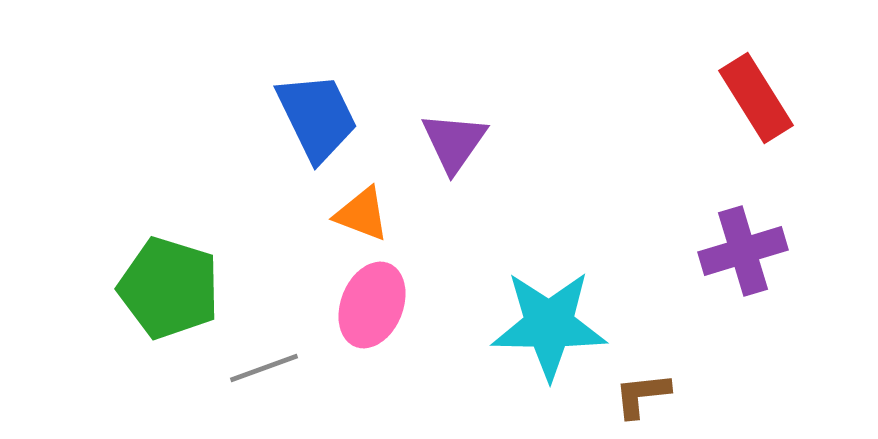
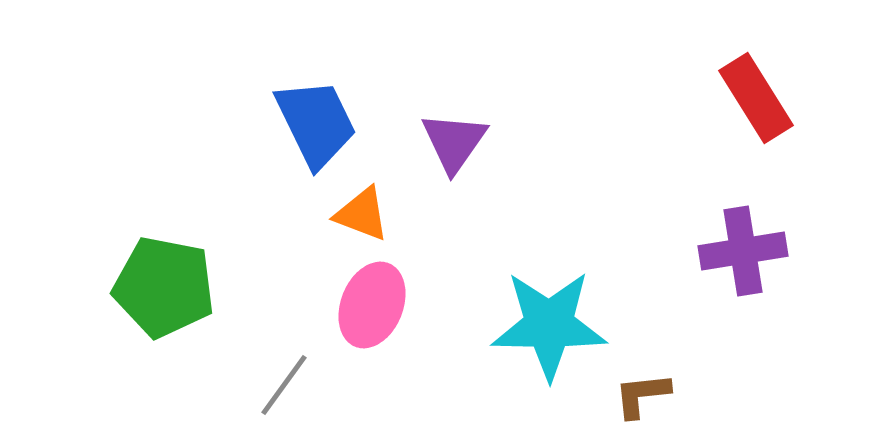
blue trapezoid: moved 1 px left, 6 px down
purple cross: rotated 8 degrees clockwise
green pentagon: moved 5 px left, 1 px up; rotated 6 degrees counterclockwise
gray line: moved 20 px right, 17 px down; rotated 34 degrees counterclockwise
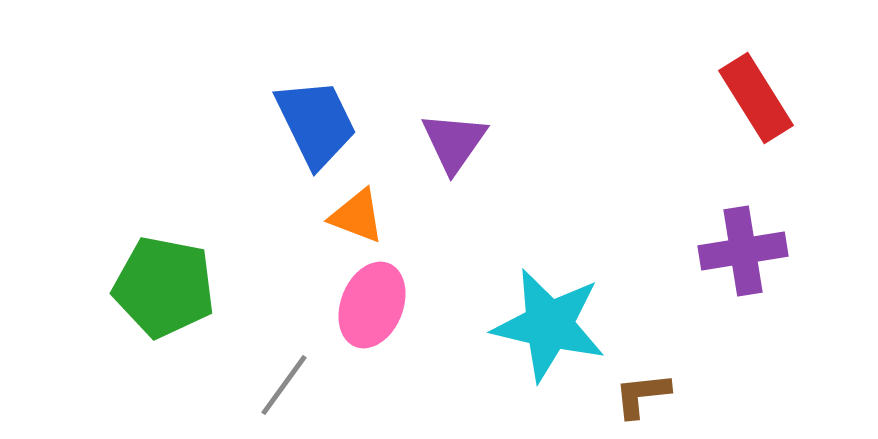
orange triangle: moved 5 px left, 2 px down
cyan star: rotated 12 degrees clockwise
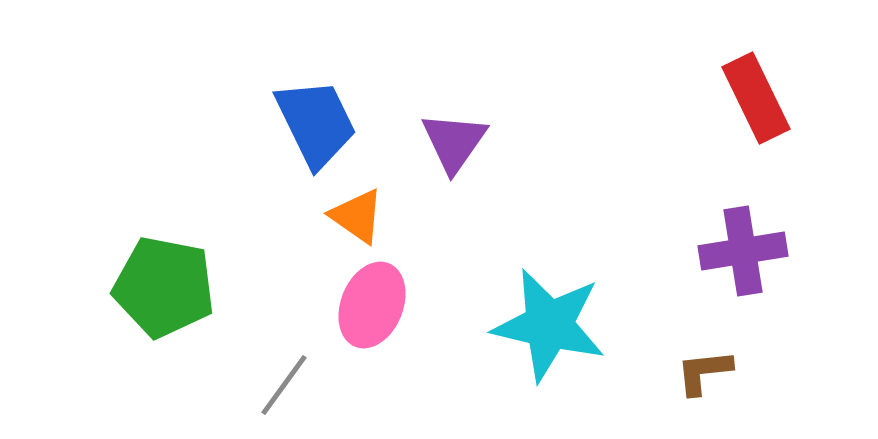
red rectangle: rotated 6 degrees clockwise
orange triangle: rotated 14 degrees clockwise
brown L-shape: moved 62 px right, 23 px up
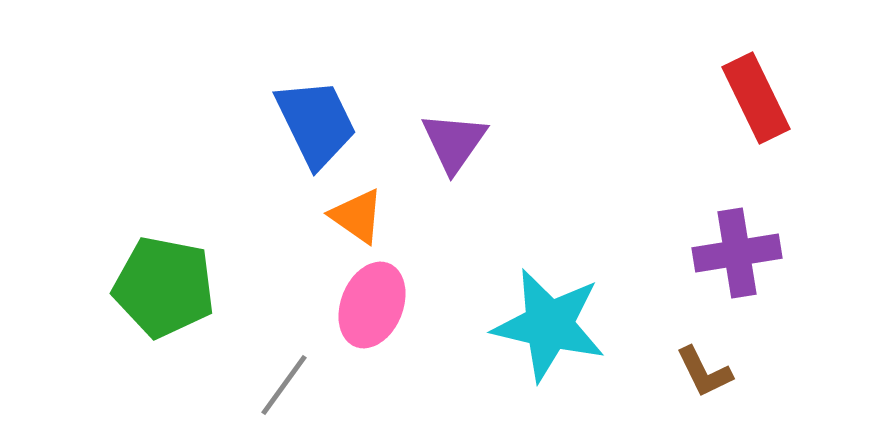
purple cross: moved 6 px left, 2 px down
brown L-shape: rotated 110 degrees counterclockwise
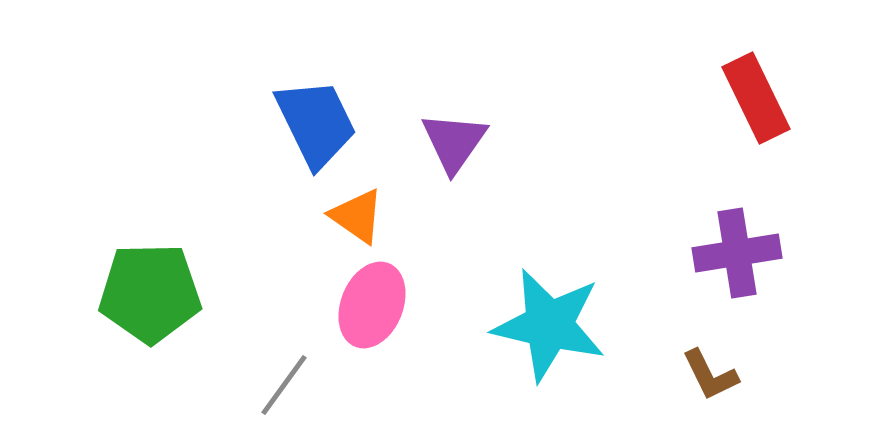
green pentagon: moved 14 px left, 6 px down; rotated 12 degrees counterclockwise
brown L-shape: moved 6 px right, 3 px down
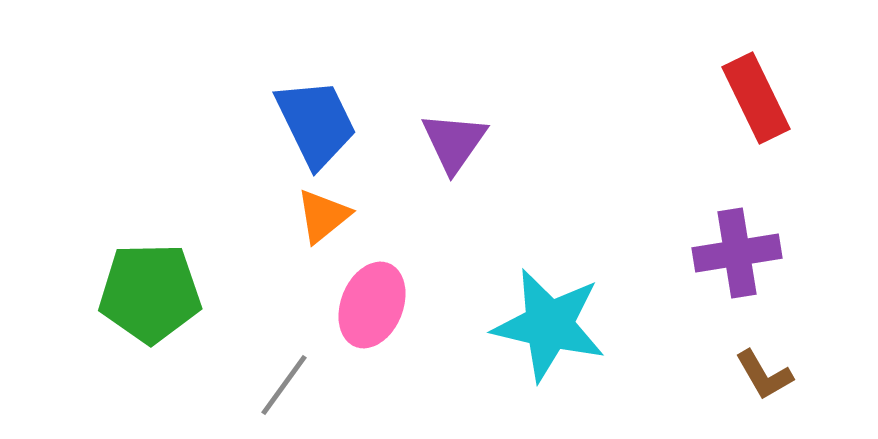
orange triangle: moved 34 px left; rotated 46 degrees clockwise
brown L-shape: moved 54 px right; rotated 4 degrees counterclockwise
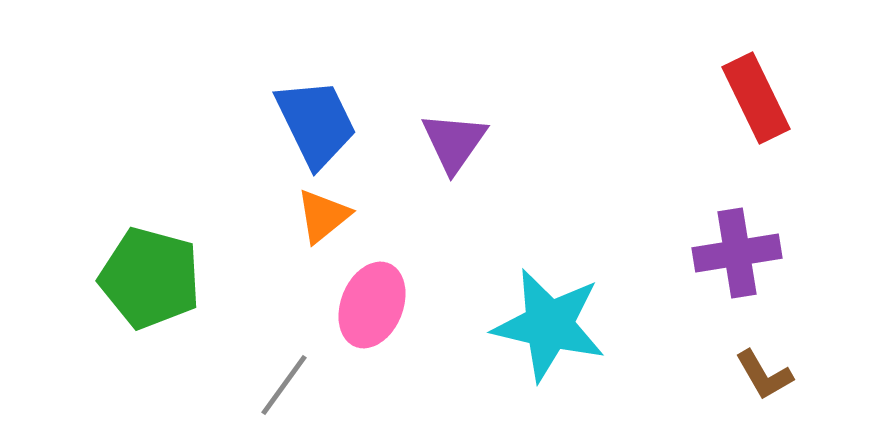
green pentagon: moved 15 px up; rotated 16 degrees clockwise
